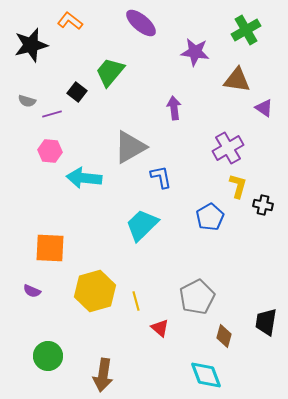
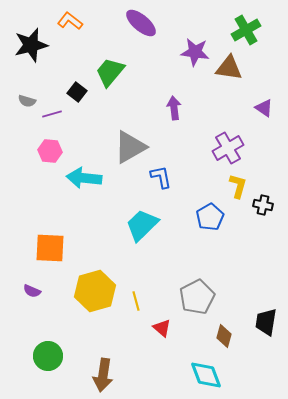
brown triangle: moved 8 px left, 12 px up
red triangle: moved 2 px right
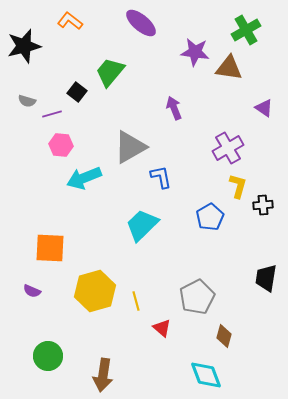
black star: moved 7 px left, 1 px down
purple arrow: rotated 15 degrees counterclockwise
pink hexagon: moved 11 px right, 6 px up
cyan arrow: rotated 28 degrees counterclockwise
black cross: rotated 18 degrees counterclockwise
black trapezoid: moved 44 px up
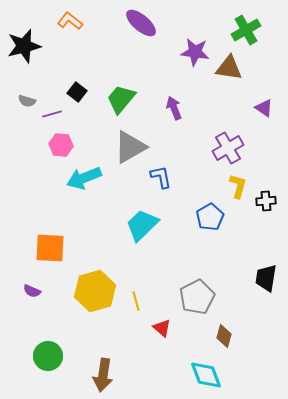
green trapezoid: moved 11 px right, 27 px down
black cross: moved 3 px right, 4 px up
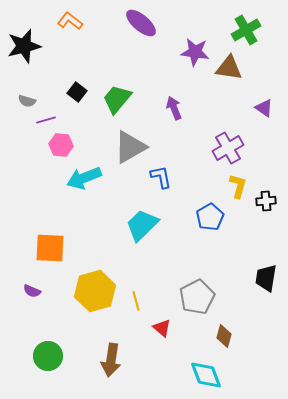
green trapezoid: moved 4 px left
purple line: moved 6 px left, 6 px down
brown arrow: moved 8 px right, 15 px up
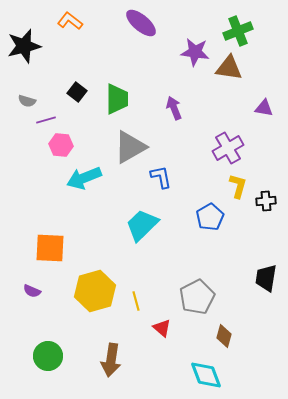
green cross: moved 8 px left, 1 px down; rotated 8 degrees clockwise
green trapezoid: rotated 140 degrees clockwise
purple triangle: rotated 24 degrees counterclockwise
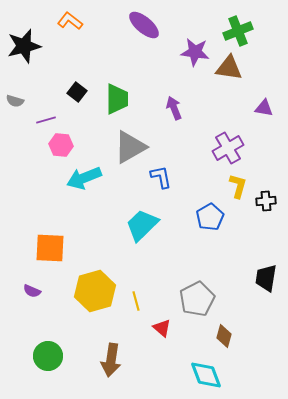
purple ellipse: moved 3 px right, 2 px down
gray semicircle: moved 12 px left
gray pentagon: moved 2 px down
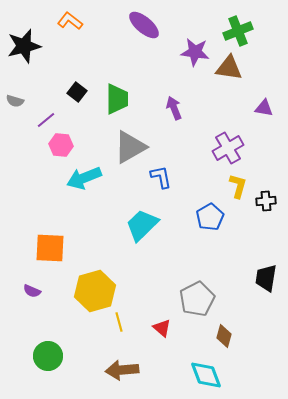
purple line: rotated 24 degrees counterclockwise
yellow line: moved 17 px left, 21 px down
brown arrow: moved 11 px right, 10 px down; rotated 76 degrees clockwise
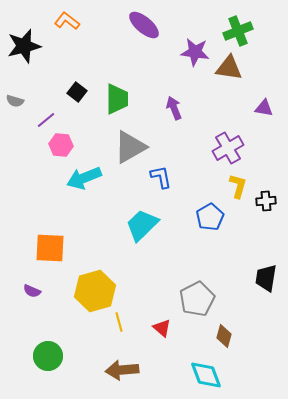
orange L-shape: moved 3 px left
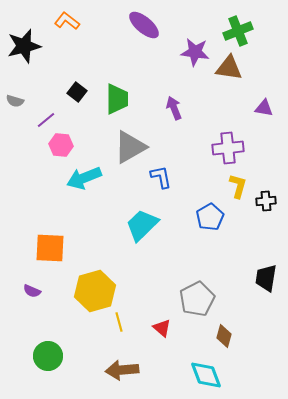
purple cross: rotated 24 degrees clockwise
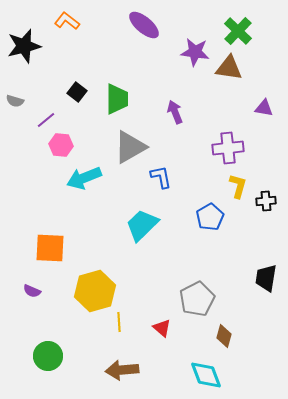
green cross: rotated 24 degrees counterclockwise
purple arrow: moved 1 px right, 4 px down
yellow line: rotated 12 degrees clockwise
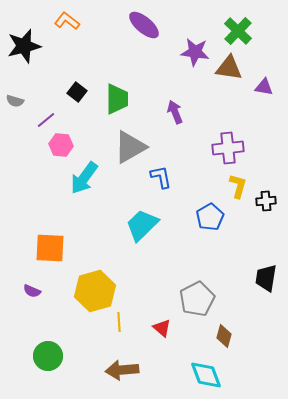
purple triangle: moved 21 px up
cyan arrow: rotated 32 degrees counterclockwise
